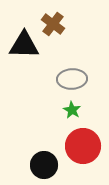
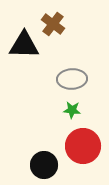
green star: rotated 24 degrees counterclockwise
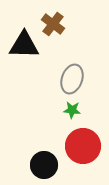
gray ellipse: rotated 68 degrees counterclockwise
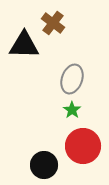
brown cross: moved 1 px up
green star: rotated 30 degrees clockwise
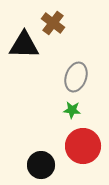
gray ellipse: moved 4 px right, 2 px up
green star: rotated 30 degrees counterclockwise
black circle: moved 3 px left
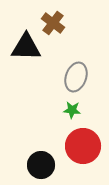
black triangle: moved 2 px right, 2 px down
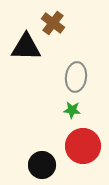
gray ellipse: rotated 12 degrees counterclockwise
black circle: moved 1 px right
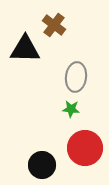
brown cross: moved 1 px right, 2 px down
black triangle: moved 1 px left, 2 px down
green star: moved 1 px left, 1 px up
red circle: moved 2 px right, 2 px down
